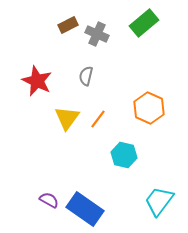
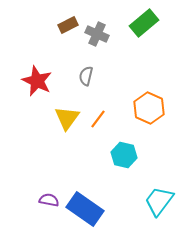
purple semicircle: rotated 18 degrees counterclockwise
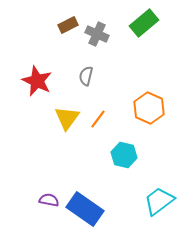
cyan trapezoid: rotated 16 degrees clockwise
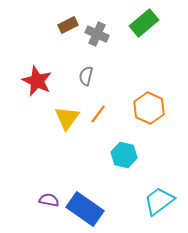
orange line: moved 5 px up
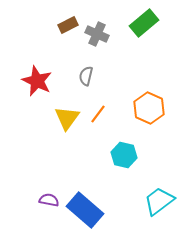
blue rectangle: moved 1 px down; rotated 6 degrees clockwise
